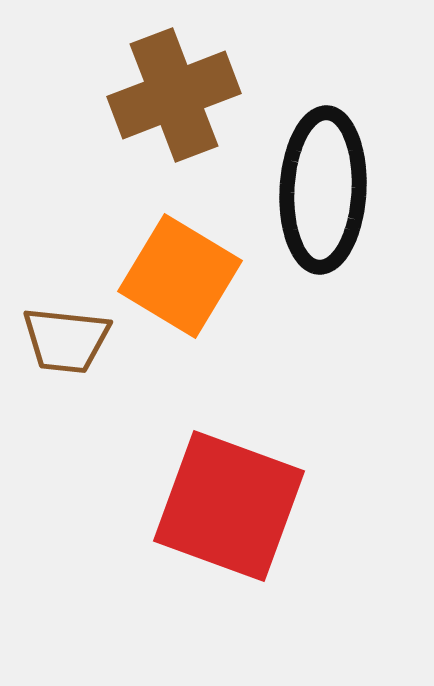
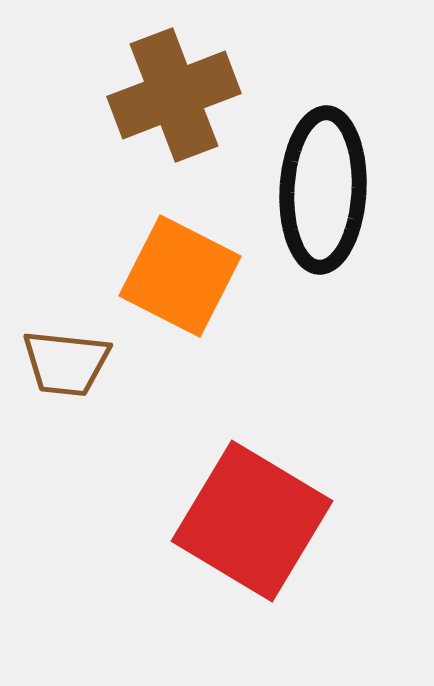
orange square: rotated 4 degrees counterclockwise
brown trapezoid: moved 23 px down
red square: moved 23 px right, 15 px down; rotated 11 degrees clockwise
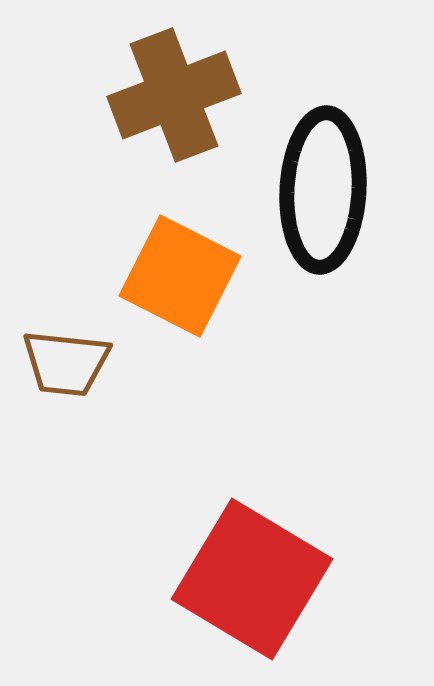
red square: moved 58 px down
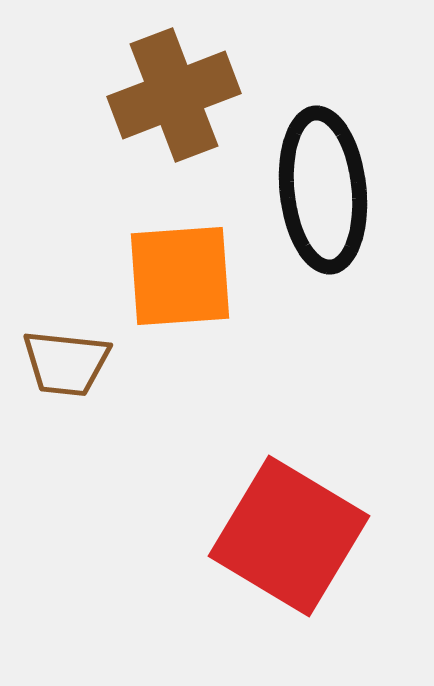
black ellipse: rotated 9 degrees counterclockwise
orange square: rotated 31 degrees counterclockwise
red square: moved 37 px right, 43 px up
